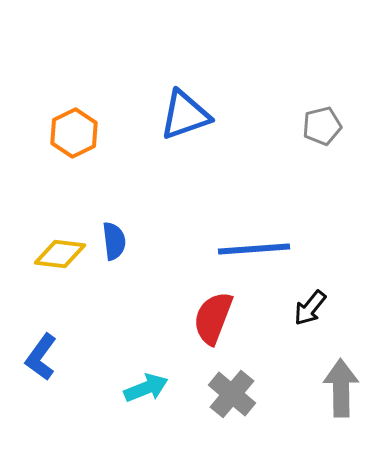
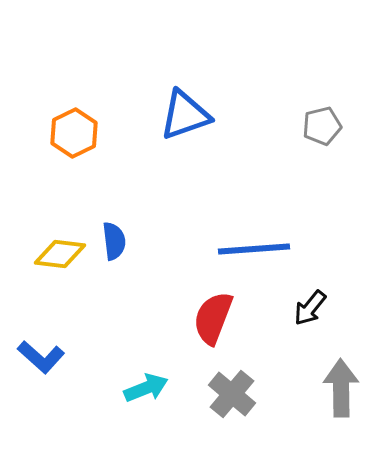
blue L-shape: rotated 84 degrees counterclockwise
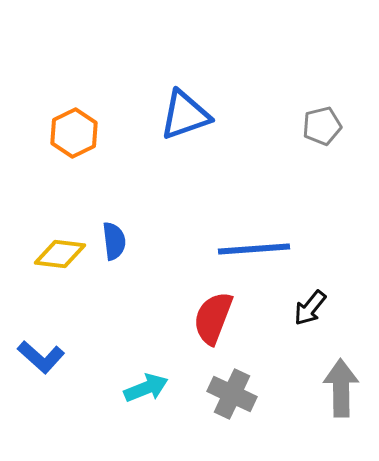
gray cross: rotated 15 degrees counterclockwise
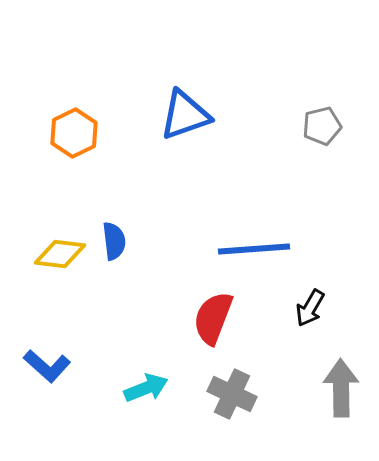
black arrow: rotated 9 degrees counterclockwise
blue L-shape: moved 6 px right, 9 px down
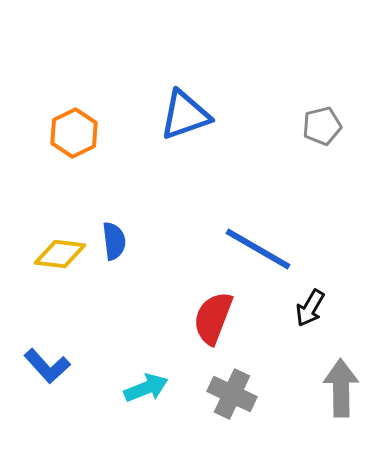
blue line: moved 4 px right; rotated 34 degrees clockwise
blue L-shape: rotated 6 degrees clockwise
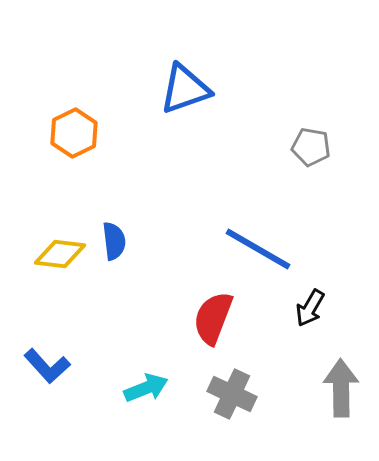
blue triangle: moved 26 px up
gray pentagon: moved 11 px left, 21 px down; rotated 24 degrees clockwise
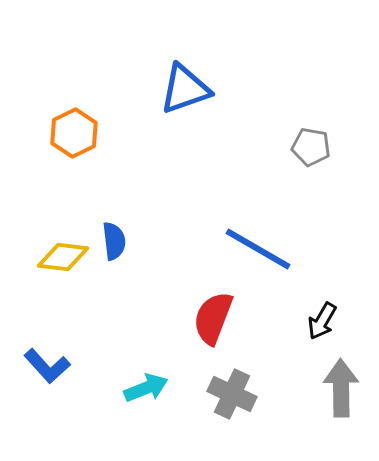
yellow diamond: moved 3 px right, 3 px down
black arrow: moved 12 px right, 13 px down
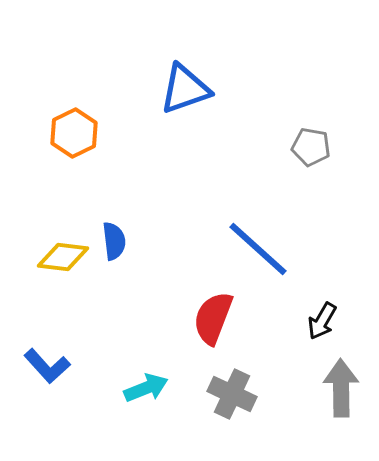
blue line: rotated 12 degrees clockwise
